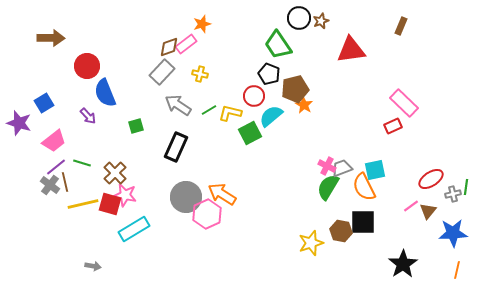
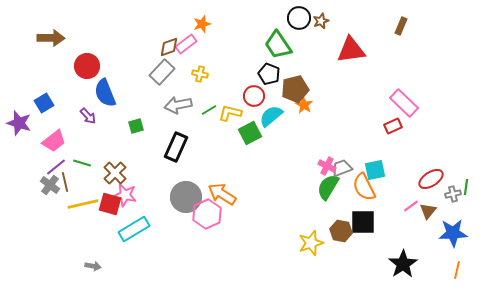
gray arrow at (178, 105): rotated 44 degrees counterclockwise
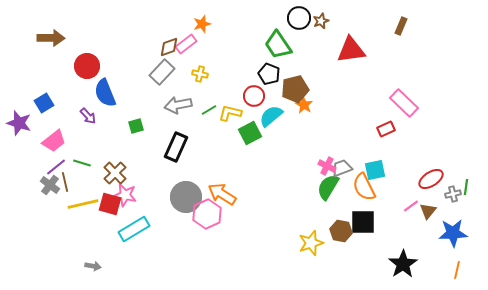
red rectangle at (393, 126): moved 7 px left, 3 px down
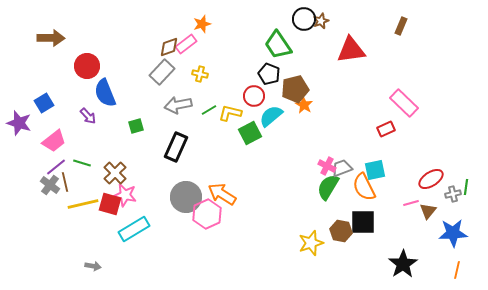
black circle at (299, 18): moved 5 px right, 1 px down
pink line at (411, 206): moved 3 px up; rotated 21 degrees clockwise
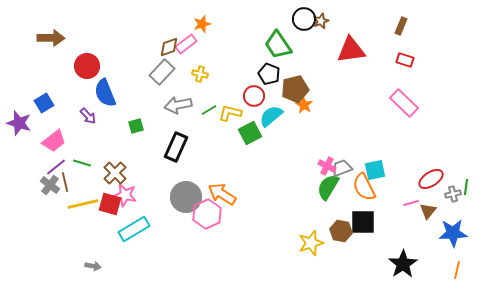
red rectangle at (386, 129): moved 19 px right, 69 px up; rotated 42 degrees clockwise
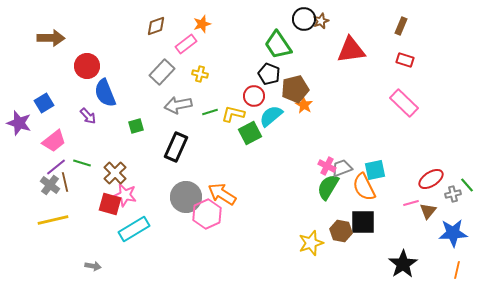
brown diamond at (169, 47): moved 13 px left, 21 px up
green line at (209, 110): moved 1 px right, 2 px down; rotated 14 degrees clockwise
yellow L-shape at (230, 113): moved 3 px right, 1 px down
green line at (466, 187): moved 1 px right, 2 px up; rotated 49 degrees counterclockwise
yellow line at (83, 204): moved 30 px left, 16 px down
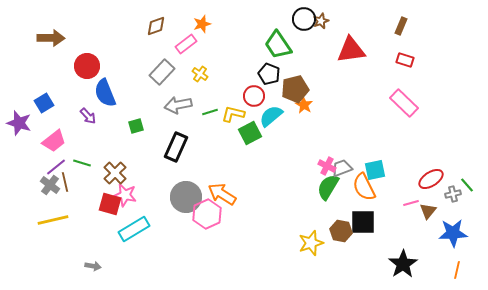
yellow cross at (200, 74): rotated 21 degrees clockwise
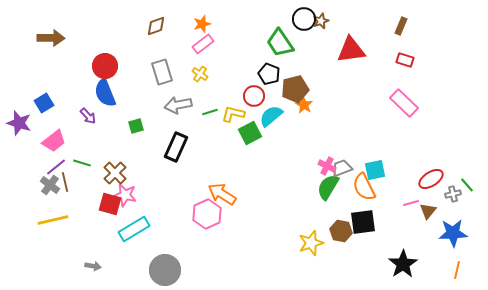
pink rectangle at (186, 44): moved 17 px right
green trapezoid at (278, 45): moved 2 px right, 2 px up
red circle at (87, 66): moved 18 px right
gray rectangle at (162, 72): rotated 60 degrees counterclockwise
gray circle at (186, 197): moved 21 px left, 73 px down
black square at (363, 222): rotated 8 degrees counterclockwise
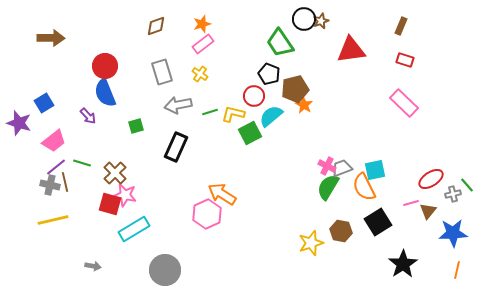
gray cross at (50, 185): rotated 24 degrees counterclockwise
black square at (363, 222): moved 15 px right; rotated 24 degrees counterclockwise
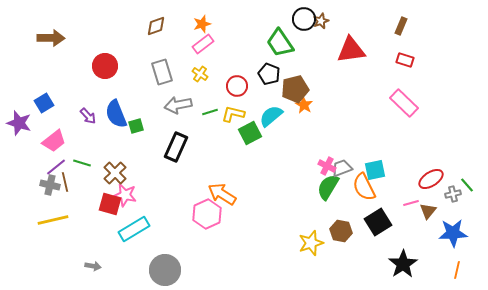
blue semicircle at (105, 93): moved 11 px right, 21 px down
red circle at (254, 96): moved 17 px left, 10 px up
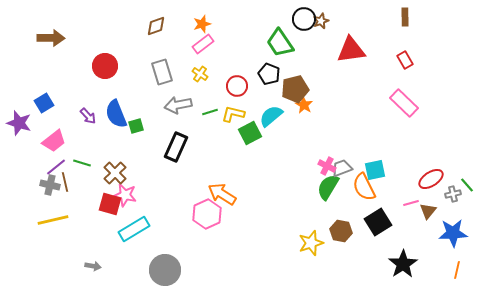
brown rectangle at (401, 26): moved 4 px right, 9 px up; rotated 24 degrees counterclockwise
red rectangle at (405, 60): rotated 42 degrees clockwise
